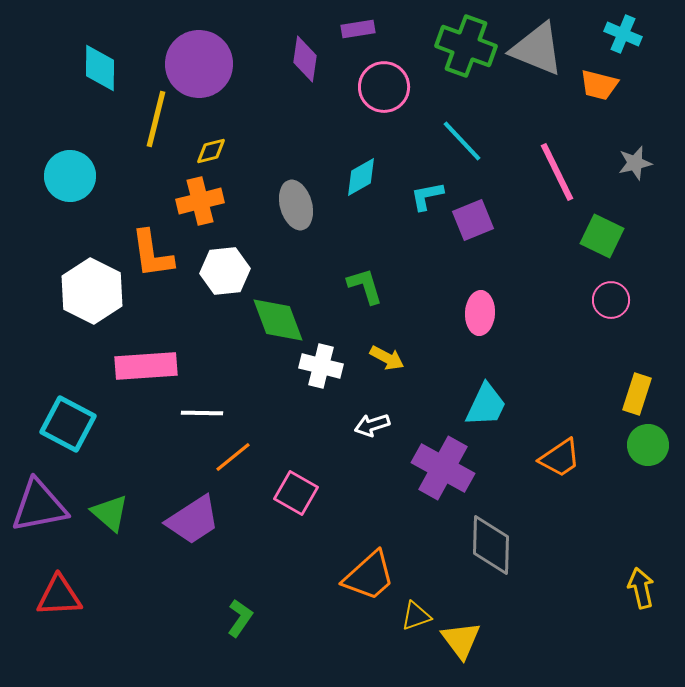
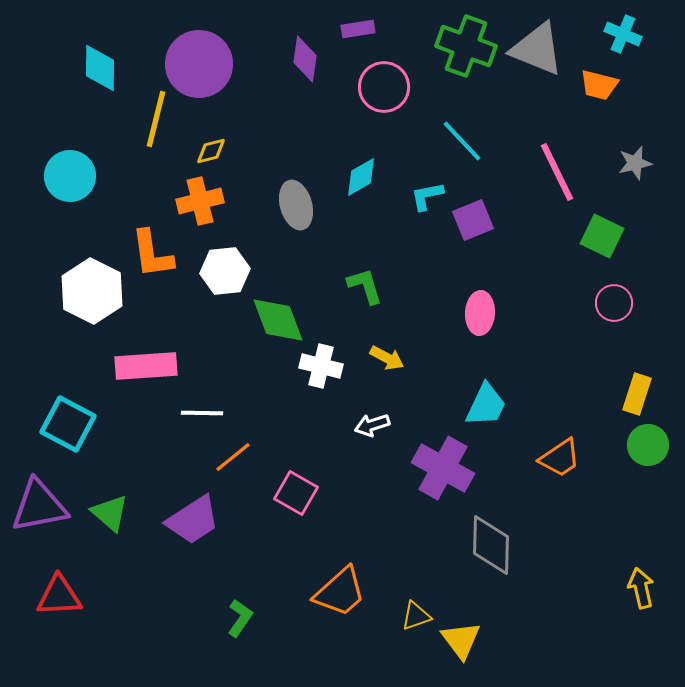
pink circle at (611, 300): moved 3 px right, 3 px down
orange trapezoid at (369, 576): moved 29 px left, 16 px down
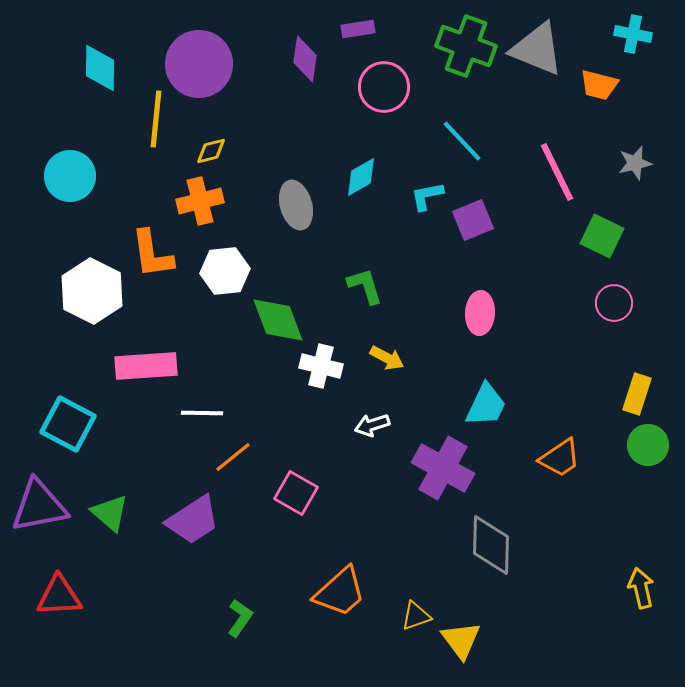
cyan cross at (623, 34): moved 10 px right; rotated 12 degrees counterclockwise
yellow line at (156, 119): rotated 8 degrees counterclockwise
